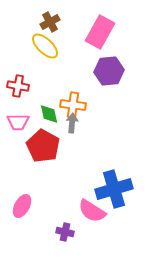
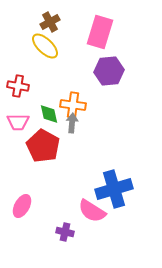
pink rectangle: rotated 12 degrees counterclockwise
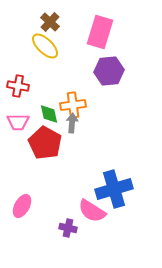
brown cross: rotated 18 degrees counterclockwise
orange cross: rotated 15 degrees counterclockwise
red pentagon: moved 2 px right, 3 px up
purple cross: moved 3 px right, 4 px up
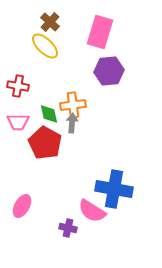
blue cross: rotated 27 degrees clockwise
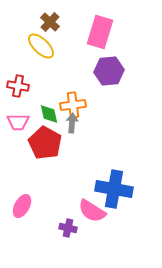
yellow ellipse: moved 4 px left
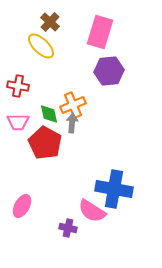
orange cross: rotated 15 degrees counterclockwise
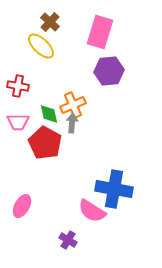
purple cross: moved 12 px down; rotated 18 degrees clockwise
